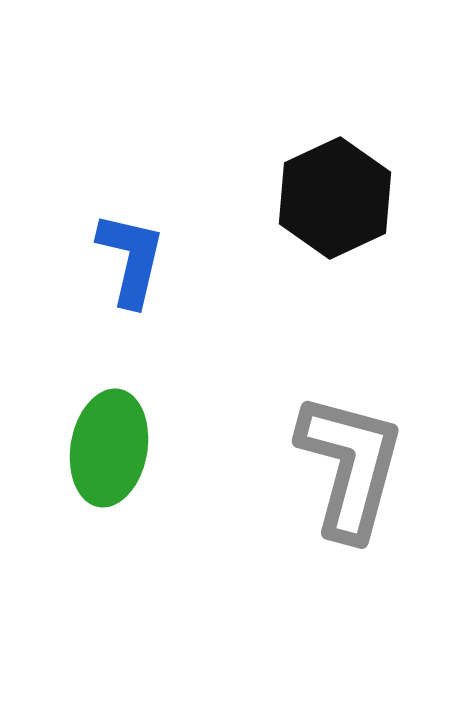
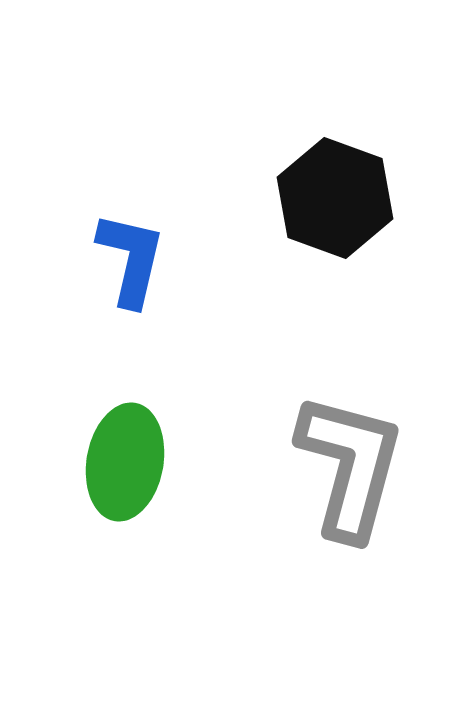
black hexagon: rotated 15 degrees counterclockwise
green ellipse: moved 16 px right, 14 px down
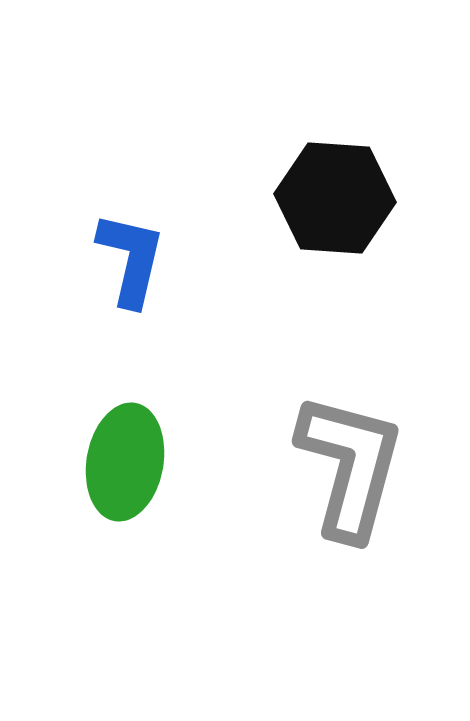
black hexagon: rotated 16 degrees counterclockwise
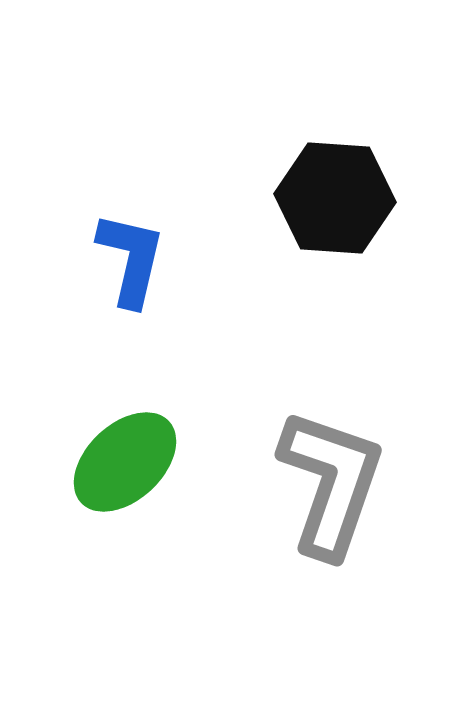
green ellipse: rotated 37 degrees clockwise
gray L-shape: moved 19 px left, 17 px down; rotated 4 degrees clockwise
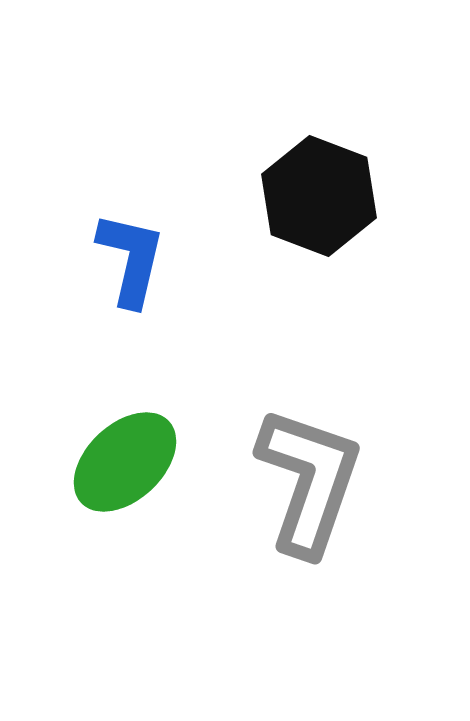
black hexagon: moved 16 px left, 2 px up; rotated 17 degrees clockwise
gray L-shape: moved 22 px left, 2 px up
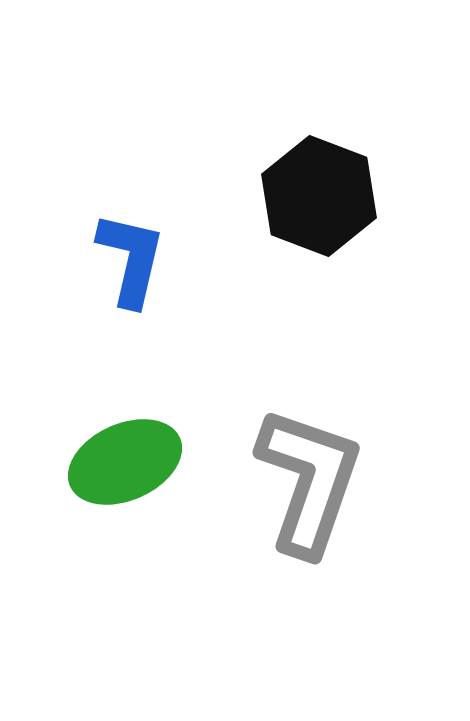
green ellipse: rotated 19 degrees clockwise
